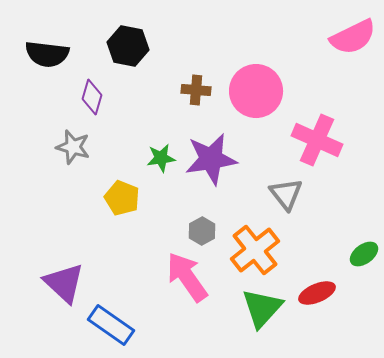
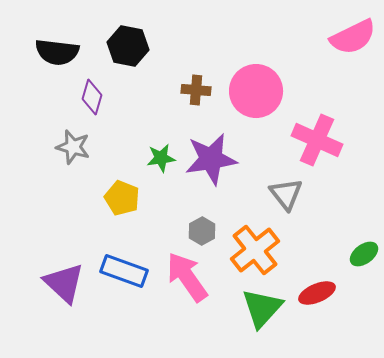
black semicircle: moved 10 px right, 2 px up
blue rectangle: moved 13 px right, 54 px up; rotated 15 degrees counterclockwise
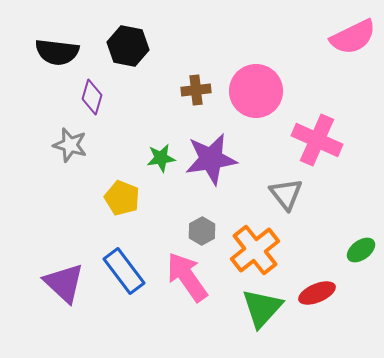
brown cross: rotated 12 degrees counterclockwise
gray star: moved 3 px left, 2 px up
green ellipse: moved 3 px left, 4 px up
blue rectangle: rotated 33 degrees clockwise
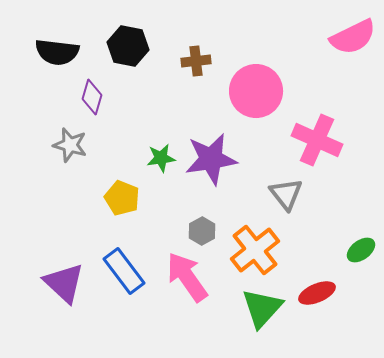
brown cross: moved 29 px up
